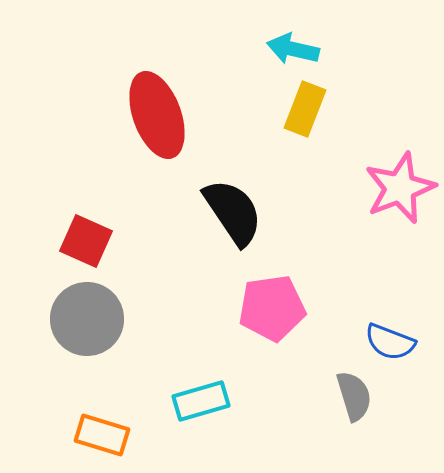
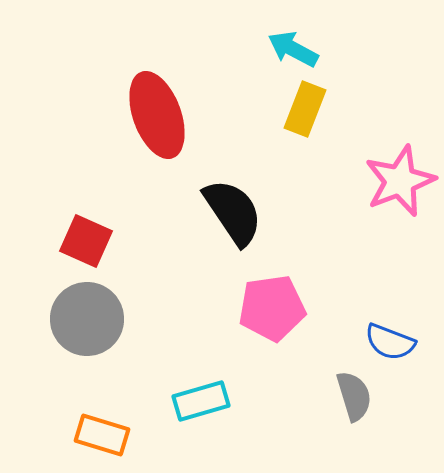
cyan arrow: rotated 15 degrees clockwise
pink star: moved 7 px up
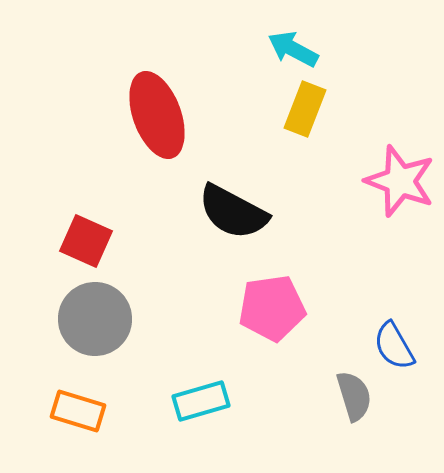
pink star: rotated 30 degrees counterclockwise
black semicircle: rotated 152 degrees clockwise
gray circle: moved 8 px right
blue semicircle: moved 4 px right, 4 px down; rotated 39 degrees clockwise
orange rectangle: moved 24 px left, 24 px up
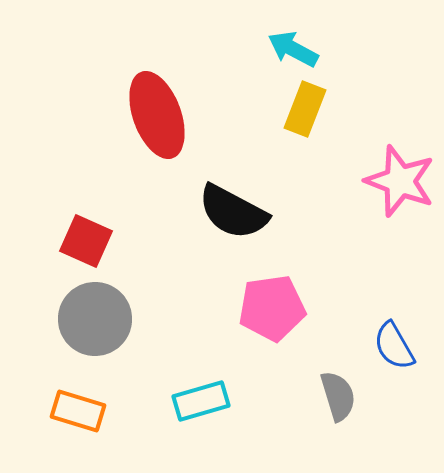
gray semicircle: moved 16 px left
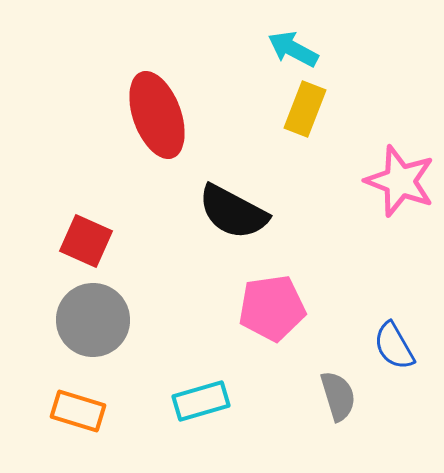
gray circle: moved 2 px left, 1 px down
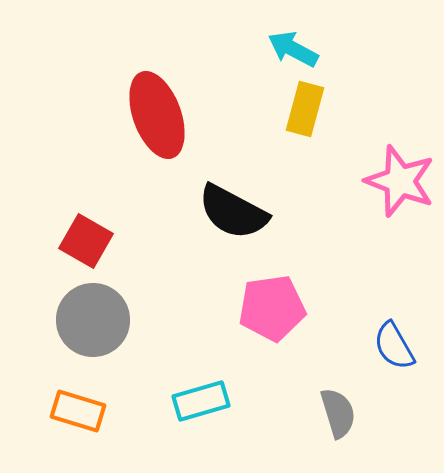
yellow rectangle: rotated 6 degrees counterclockwise
red square: rotated 6 degrees clockwise
gray semicircle: moved 17 px down
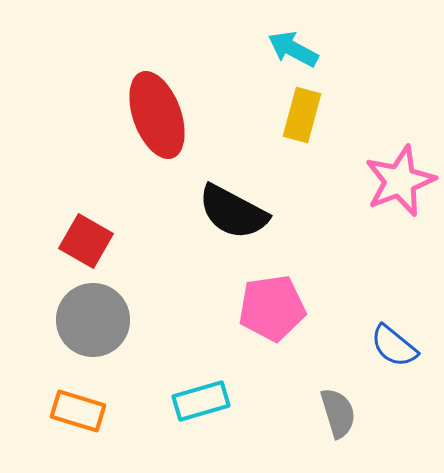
yellow rectangle: moved 3 px left, 6 px down
pink star: rotated 30 degrees clockwise
blue semicircle: rotated 21 degrees counterclockwise
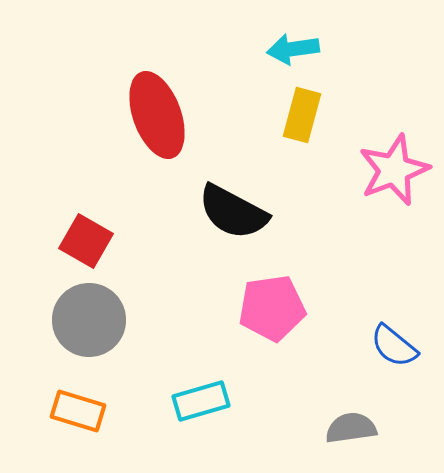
cyan arrow: rotated 36 degrees counterclockwise
pink star: moved 6 px left, 11 px up
gray circle: moved 4 px left
gray semicircle: moved 13 px right, 15 px down; rotated 81 degrees counterclockwise
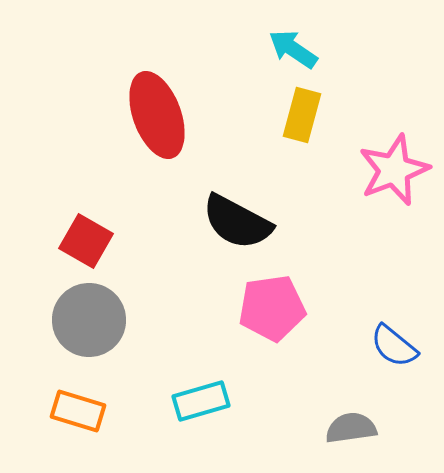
cyan arrow: rotated 42 degrees clockwise
black semicircle: moved 4 px right, 10 px down
